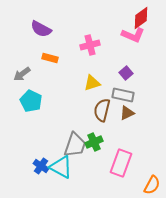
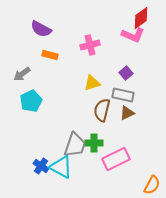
orange rectangle: moved 3 px up
cyan pentagon: rotated 20 degrees clockwise
green cross: moved 1 px down; rotated 24 degrees clockwise
pink rectangle: moved 5 px left, 4 px up; rotated 44 degrees clockwise
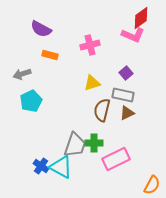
gray arrow: rotated 18 degrees clockwise
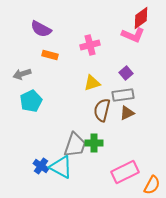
gray rectangle: rotated 20 degrees counterclockwise
pink rectangle: moved 9 px right, 13 px down
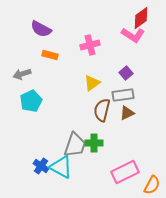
pink L-shape: rotated 10 degrees clockwise
yellow triangle: rotated 18 degrees counterclockwise
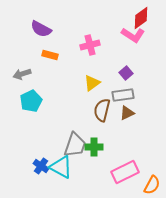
green cross: moved 4 px down
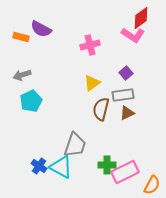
orange rectangle: moved 29 px left, 18 px up
gray arrow: moved 1 px down
brown semicircle: moved 1 px left, 1 px up
green cross: moved 13 px right, 18 px down
blue cross: moved 2 px left
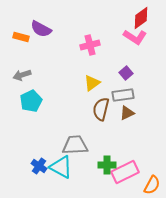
pink L-shape: moved 2 px right, 2 px down
gray trapezoid: rotated 112 degrees counterclockwise
